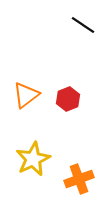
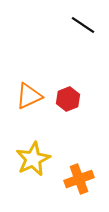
orange triangle: moved 3 px right, 1 px down; rotated 12 degrees clockwise
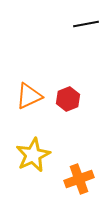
black line: moved 3 px right, 1 px up; rotated 45 degrees counterclockwise
yellow star: moved 4 px up
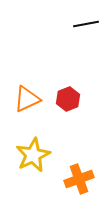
orange triangle: moved 2 px left, 3 px down
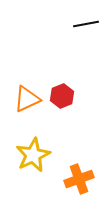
red hexagon: moved 6 px left, 3 px up
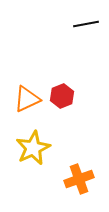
yellow star: moved 7 px up
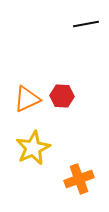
red hexagon: rotated 25 degrees clockwise
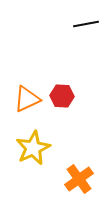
orange cross: rotated 16 degrees counterclockwise
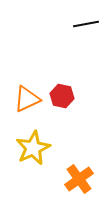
red hexagon: rotated 10 degrees clockwise
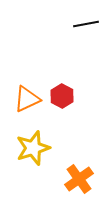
red hexagon: rotated 15 degrees clockwise
yellow star: rotated 8 degrees clockwise
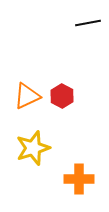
black line: moved 2 px right, 1 px up
orange triangle: moved 3 px up
orange cross: rotated 36 degrees clockwise
